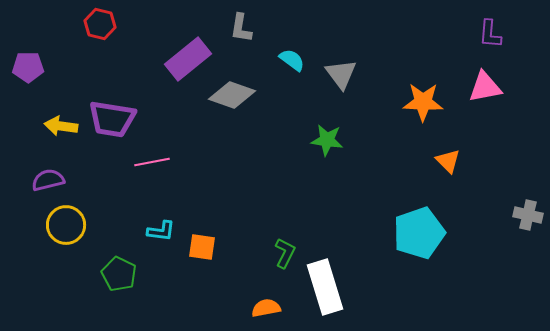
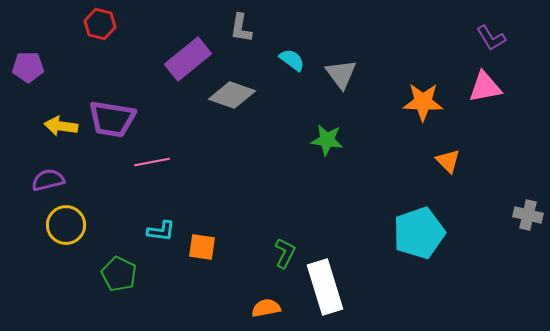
purple L-shape: moved 1 px right, 4 px down; rotated 36 degrees counterclockwise
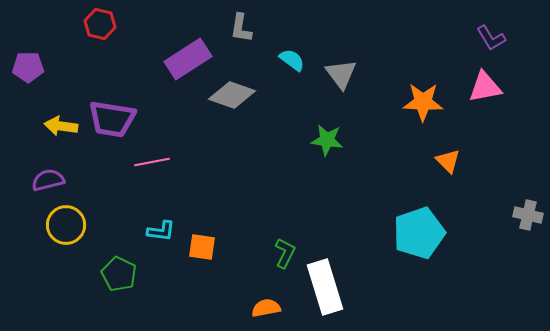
purple rectangle: rotated 6 degrees clockwise
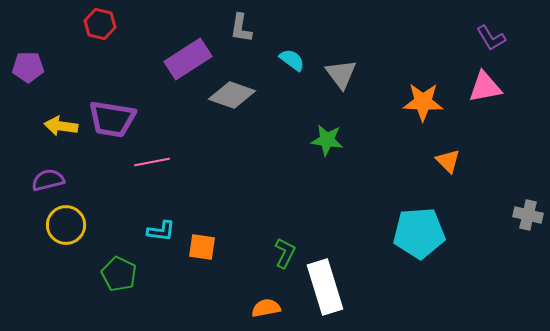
cyan pentagon: rotated 15 degrees clockwise
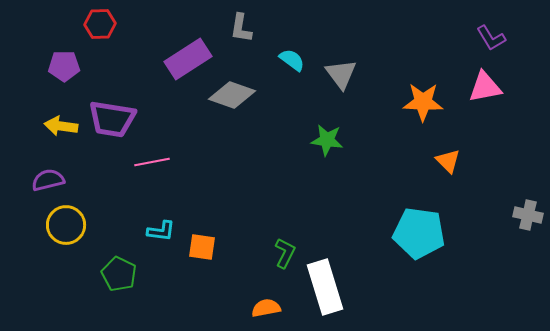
red hexagon: rotated 16 degrees counterclockwise
purple pentagon: moved 36 px right, 1 px up
cyan pentagon: rotated 12 degrees clockwise
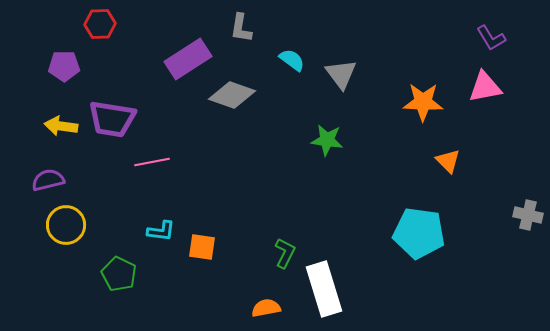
white rectangle: moved 1 px left, 2 px down
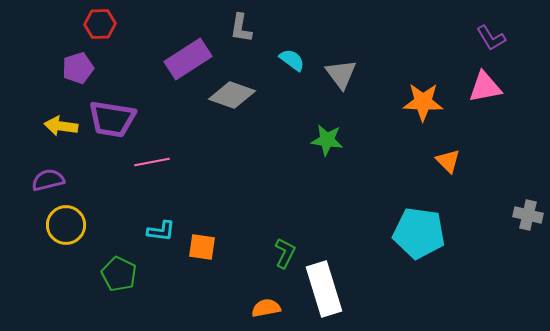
purple pentagon: moved 14 px right, 2 px down; rotated 16 degrees counterclockwise
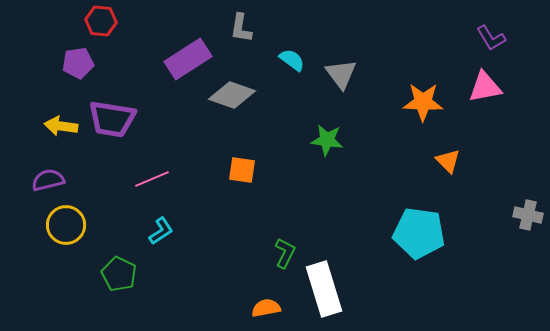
red hexagon: moved 1 px right, 3 px up; rotated 8 degrees clockwise
purple pentagon: moved 5 px up; rotated 8 degrees clockwise
pink line: moved 17 px down; rotated 12 degrees counterclockwise
cyan L-shape: rotated 40 degrees counterclockwise
orange square: moved 40 px right, 77 px up
